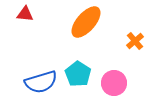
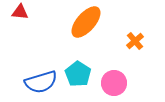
red triangle: moved 5 px left, 2 px up
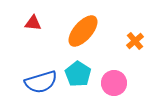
red triangle: moved 13 px right, 11 px down
orange ellipse: moved 3 px left, 9 px down
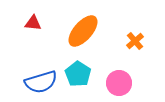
pink circle: moved 5 px right
